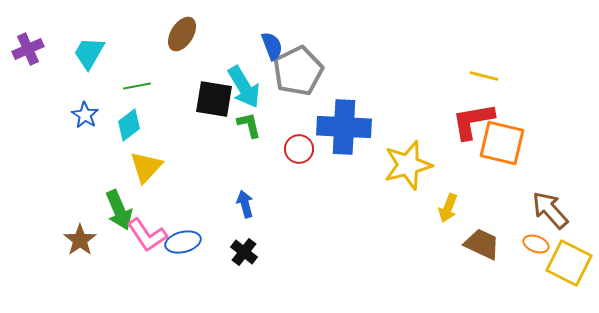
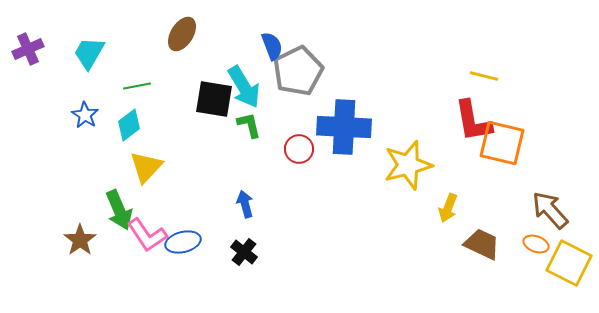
red L-shape: rotated 90 degrees counterclockwise
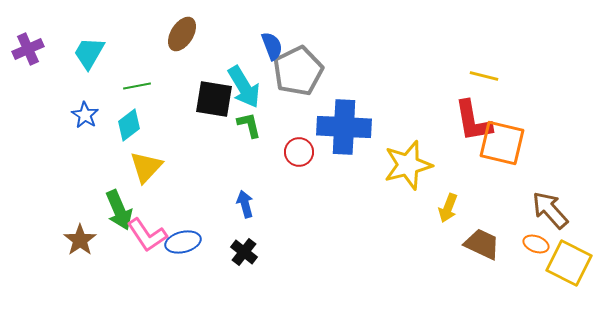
red circle: moved 3 px down
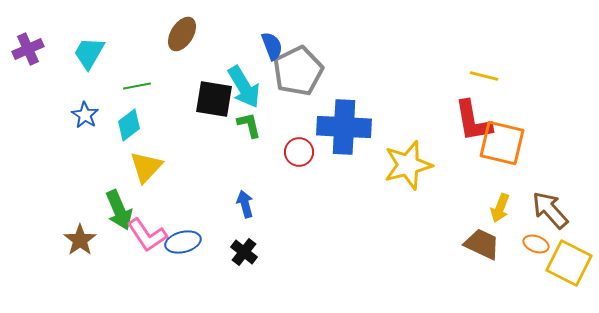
yellow arrow: moved 52 px right
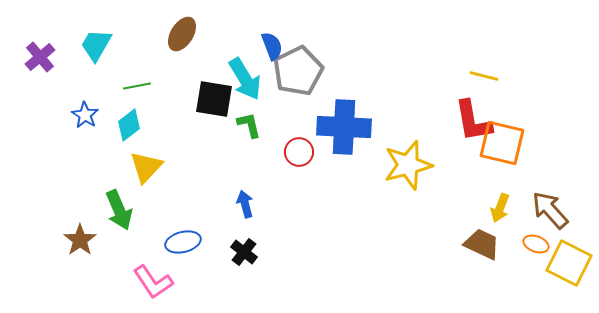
purple cross: moved 12 px right, 8 px down; rotated 16 degrees counterclockwise
cyan trapezoid: moved 7 px right, 8 px up
cyan arrow: moved 1 px right, 8 px up
pink L-shape: moved 6 px right, 47 px down
